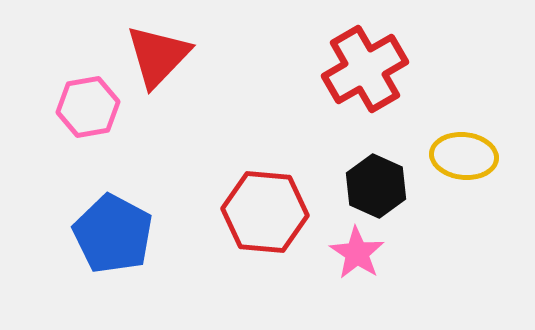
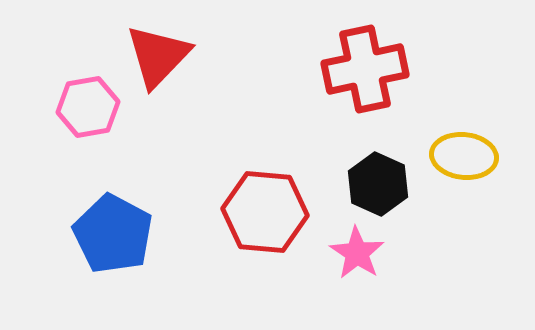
red cross: rotated 18 degrees clockwise
black hexagon: moved 2 px right, 2 px up
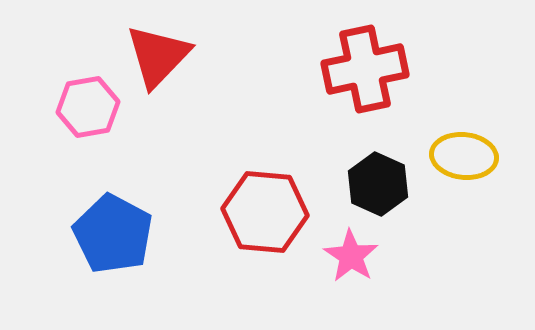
pink star: moved 6 px left, 3 px down
